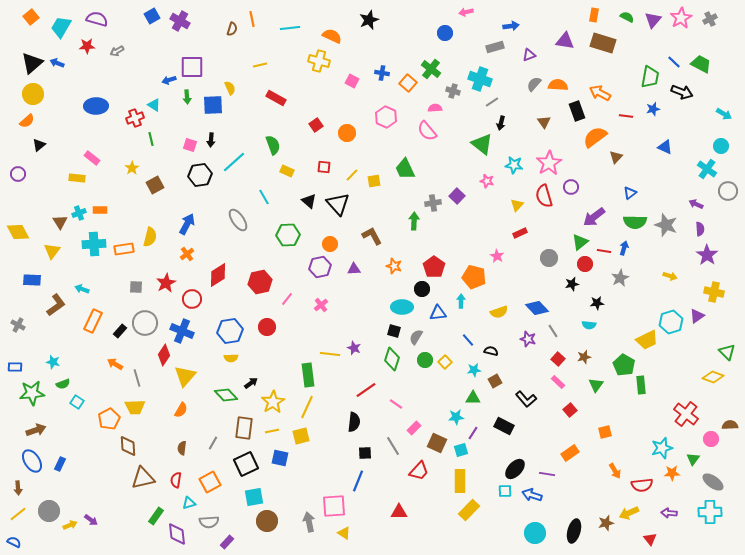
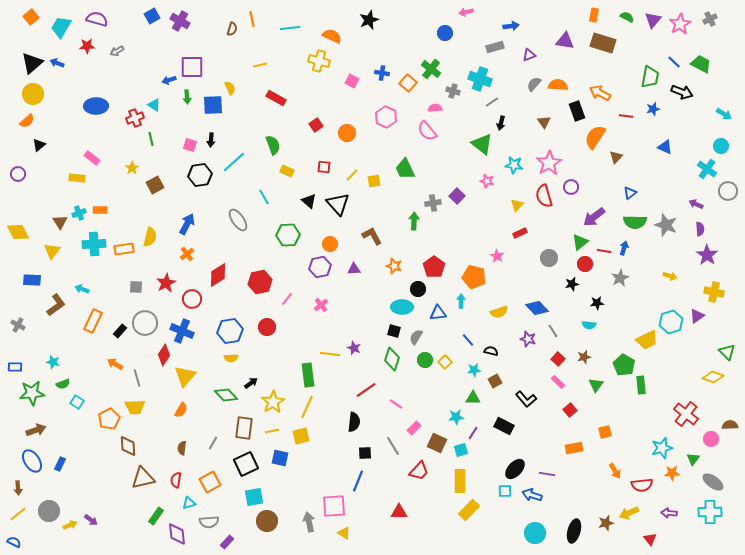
pink star at (681, 18): moved 1 px left, 6 px down
orange semicircle at (595, 137): rotated 20 degrees counterclockwise
black circle at (422, 289): moved 4 px left
orange rectangle at (570, 453): moved 4 px right, 5 px up; rotated 24 degrees clockwise
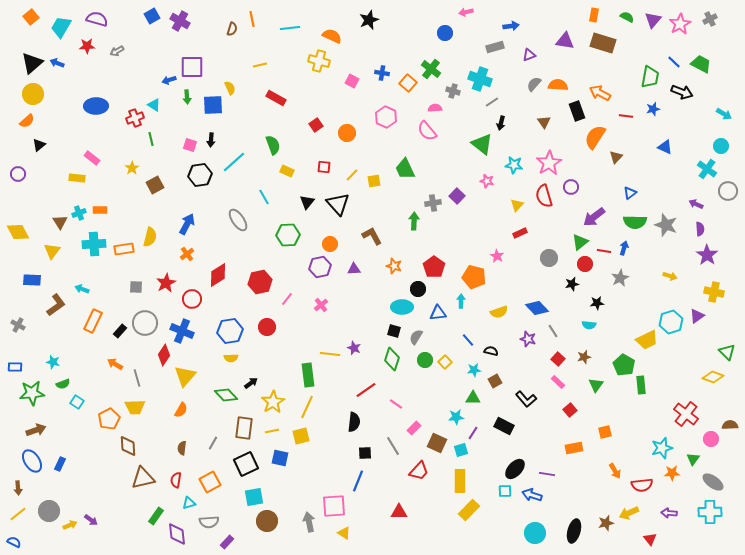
black triangle at (309, 201): moved 2 px left, 1 px down; rotated 28 degrees clockwise
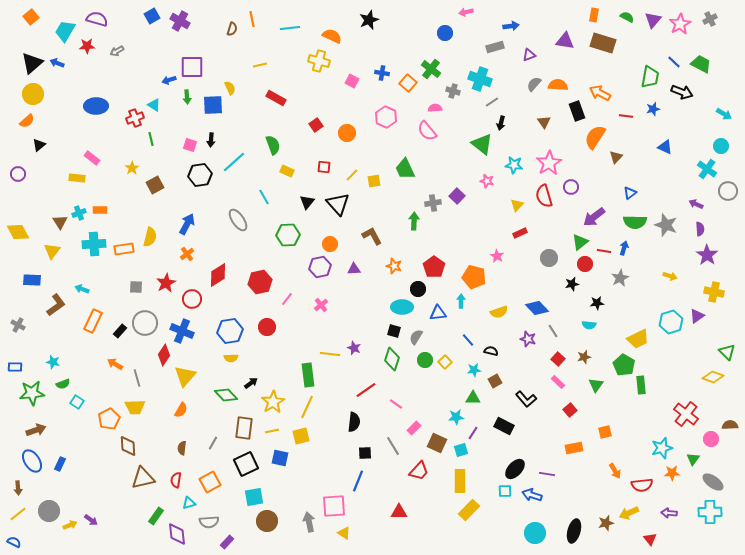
cyan trapezoid at (61, 27): moved 4 px right, 4 px down
yellow trapezoid at (647, 340): moved 9 px left, 1 px up
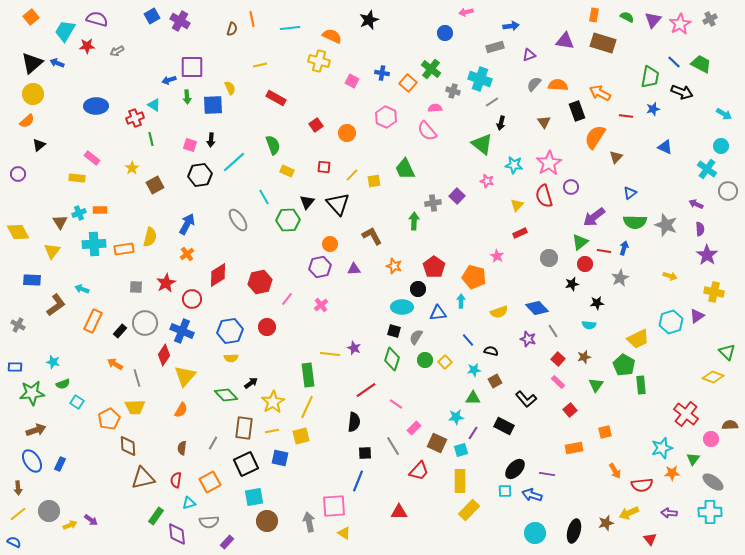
green hexagon at (288, 235): moved 15 px up
